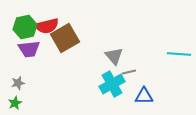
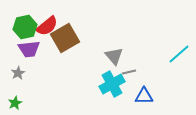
red semicircle: rotated 25 degrees counterclockwise
cyan line: rotated 45 degrees counterclockwise
gray star: moved 10 px up; rotated 16 degrees counterclockwise
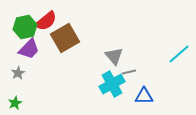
red semicircle: moved 1 px left, 5 px up
purple trapezoid: rotated 40 degrees counterclockwise
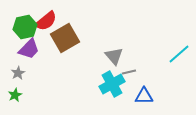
green star: moved 8 px up
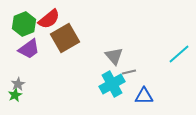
red semicircle: moved 3 px right, 2 px up
green hexagon: moved 1 px left, 3 px up; rotated 10 degrees counterclockwise
purple trapezoid: rotated 10 degrees clockwise
gray star: moved 11 px down
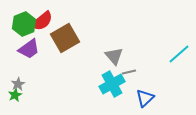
red semicircle: moved 7 px left, 2 px down
blue triangle: moved 1 px right, 2 px down; rotated 42 degrees counterclockwise
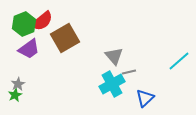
cyan line: moved 7 px down
